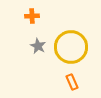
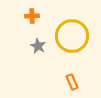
yellow circle: moved 1 px right, 11 px up
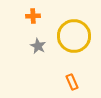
orange cross: moved 1 px right
yellow circle: moved 2 px right
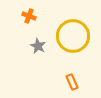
orange cross: moved 4 px left; rotated 24 degrees clockwise
yellow circle: moved 1 px left
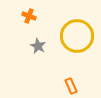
yellow circle: moved 4 px right
orange rectangle: moved 1 px left, 4 px down
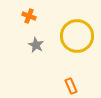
gray star: moved 2 px left, 1 px up
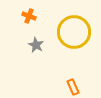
yellow circle: moved 3 px left, 4 px up
orange rectangle: moved 2 px right, 1 px down
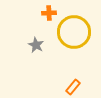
orange cross: moved 20 px right, 3 px up; rotated 24 degrees counterclockwise
orange rectangle: rotated 63 degrees clockwise
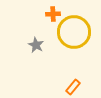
orange cross: moved 4 px right, 1 px down
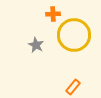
yellow circle: moved 3 px down
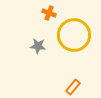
orange cross: moved 4 px left, 1 px up; rotated 24 degrees clockwise
gray star: moved 2 px right, 1 px down; rotated 21 degrees counterclockwise
